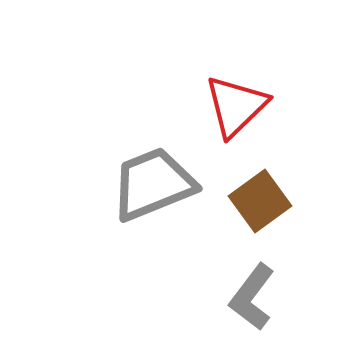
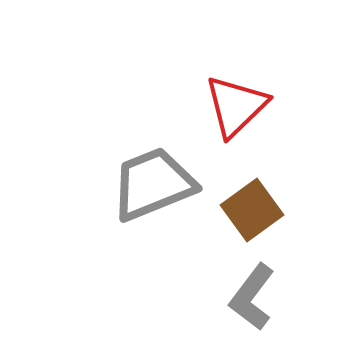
brown square: moved 8 px left, 9 px down
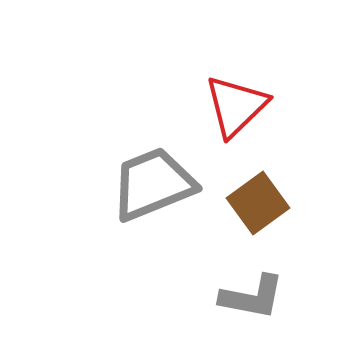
brown square: moved 6 px right, 7 px up
gray L-shape: rotated 116 degrees counterclockwise
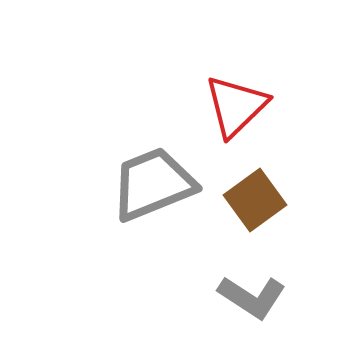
brown square: moved 3 px left, 3 px up
gray L-shape: rotated 22 degrees clockwise
